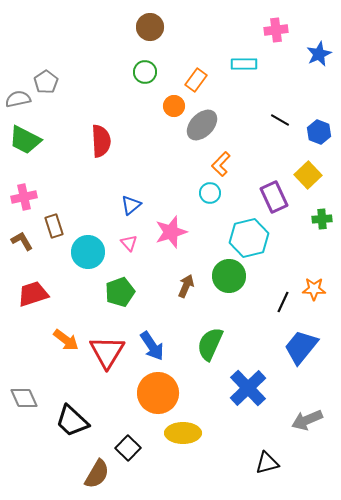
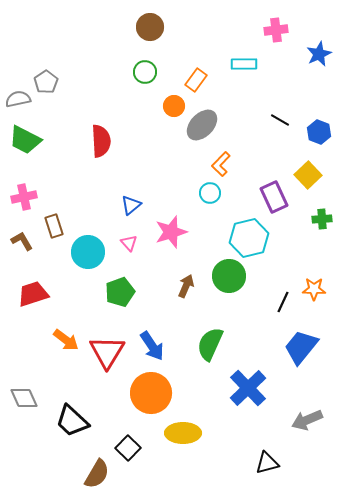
orange circle at (158, 393): moved 7 px left
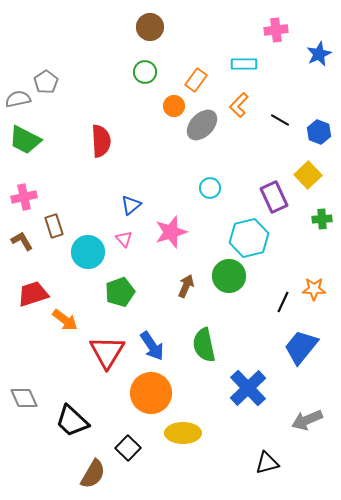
orange L-shape at (221, 164): moved 18 px right, 59 px up
cyan circle at (210, 193): moved 5 px up
pink triangle at (129, 243): moved 5 px left, 4 px up
orange arrow at (66, 340): moved 1 px left, 20 px up
green semicircle at (210, 344): moved 6 px left, 1 px down; rotated 36 degrees counterclockwise
brown semicircle at (97, 474): moved 4 px left
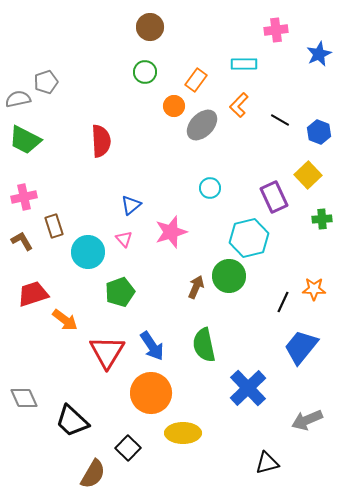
gray pentagon at (46, 82): rotated 15 degrees clockwise
brown arrow at (186, 286): moved 10 px right, 1 px down
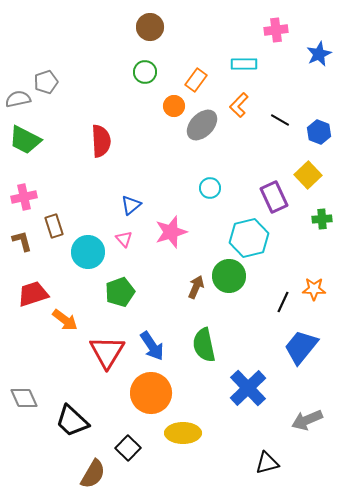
brown L-shape at (22, 241): rotated 15 degrees clockwise
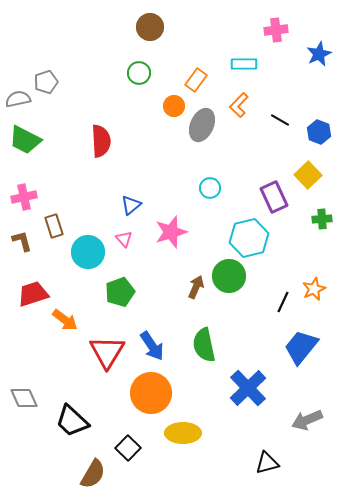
green circle at (145, 72): moved 6 px left, 1 px down
gray ellipse at (202, 125): rotated 20 degrees counterclockwise
orange star at (314, 289): rotated 25 degrees counterclockwise
